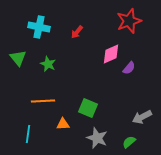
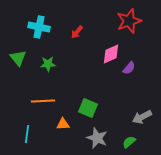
green star: rotated 28 degrees counterclockwise
cyan line: moved 1 px left
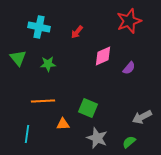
pink diamond: moved 8 px left, 2 px down
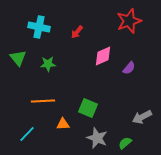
cyan line: rotated 36 degrees clockwise
green semicircle: moved 4 px left, 1 px down
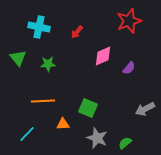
gray arrow: moved 3 px right, 8 px up
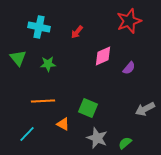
orange triangle: rotated 32 degrees clockwise
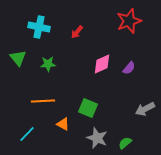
pink diamond: moved 1 px left, 8 px down
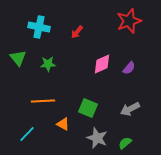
gray arrow: moved 15 px left
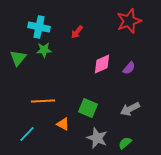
green triangle: rotated 18 degrees clockwise
green star: moved 4 px left, 14 px up
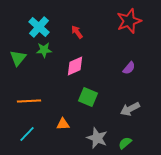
cyan cross: rotated 30 degrees clockwise
red arrow: rotated 104 degrees clockwise
pink diamond: moved 27 px left, 2 px down
orange line: moved 14 px left
green square: moved 11 px up
orange triangle: rotated 32 degrees counterclockwise
